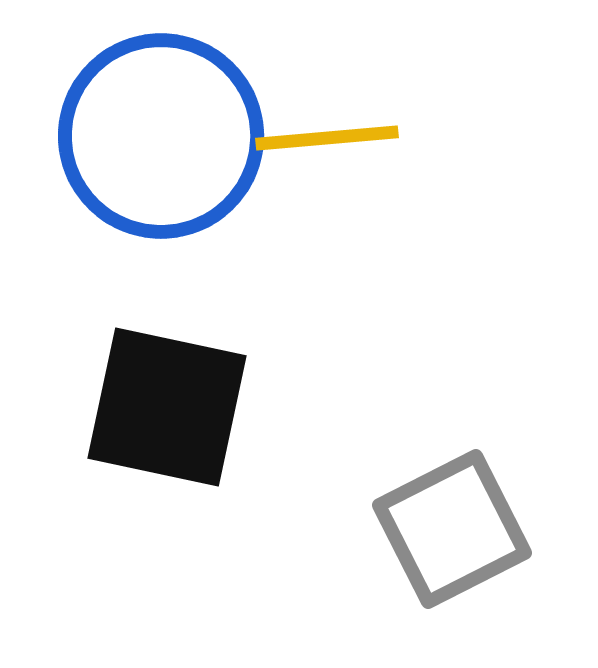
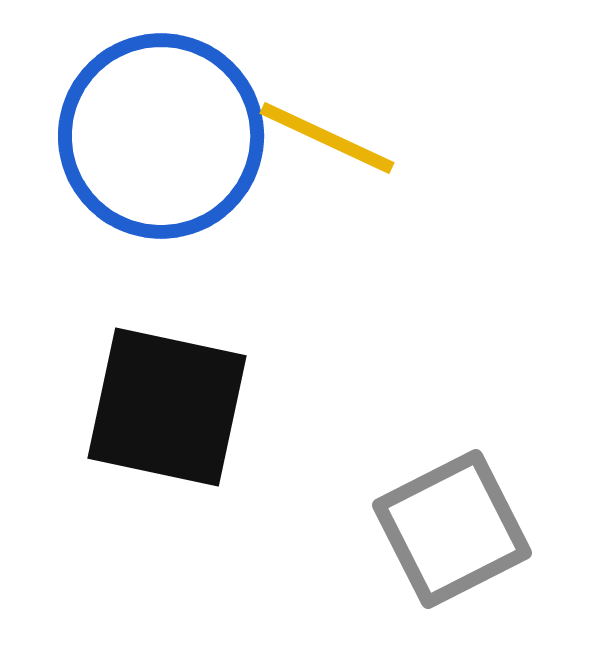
yellow line: rotated 30 degrees clockwise
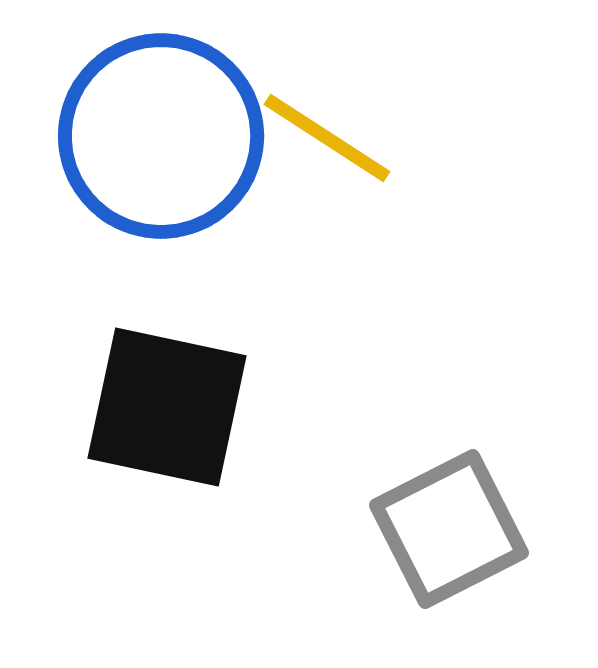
yellow line: rotated 8 degrees clockwise
gray square: moved 3 px left
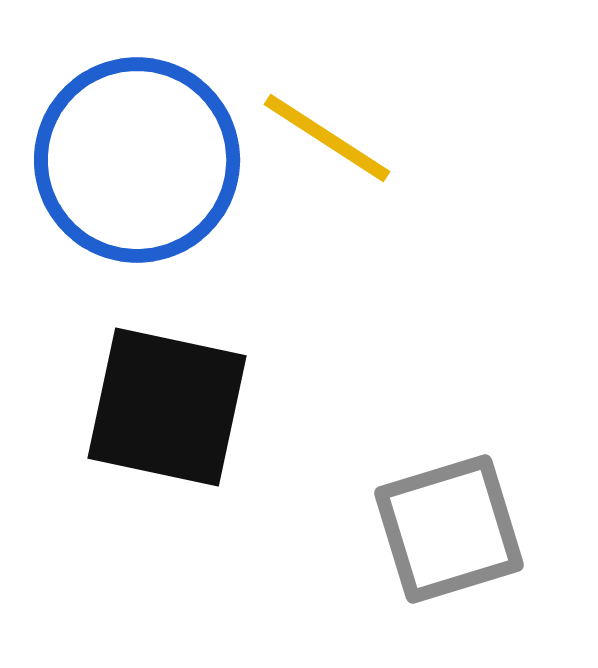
blue circle: moved 24 px left, 24 px down
gray square: rotated 10 degrees clockwise
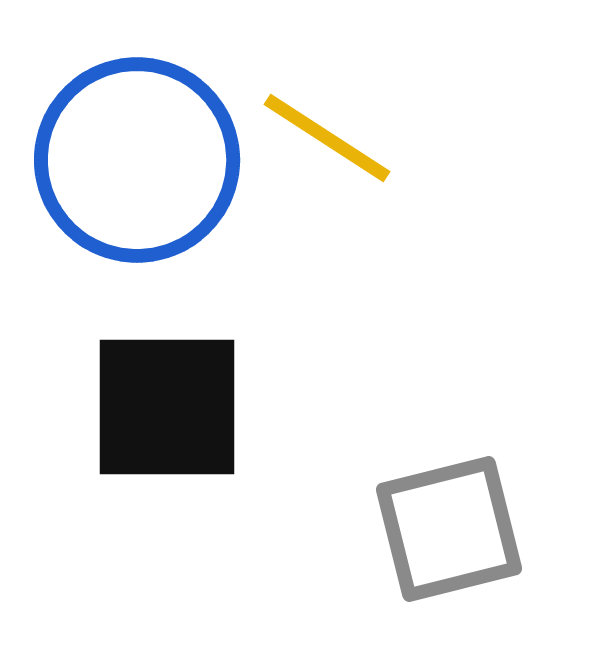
black square: rotated 12 degrees counterclockwise
gray square: rotated 3 degrees clockwise
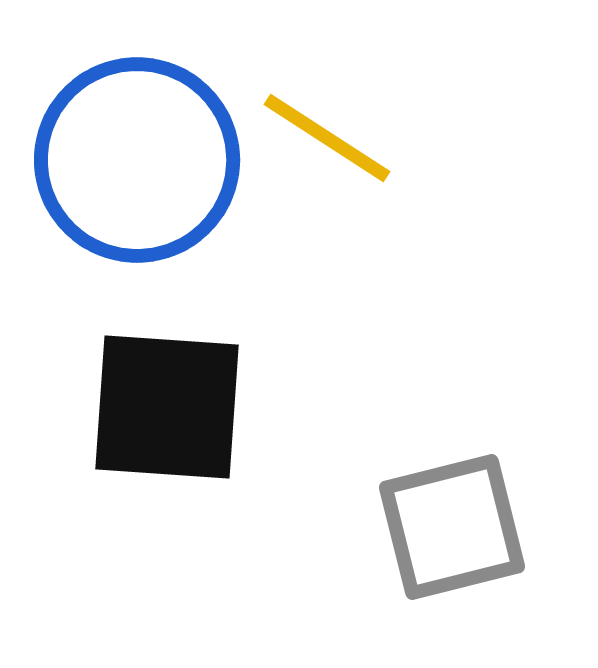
black square: rotated 4 degrees clockwise
gray square: moved 3 px right, 2 px up
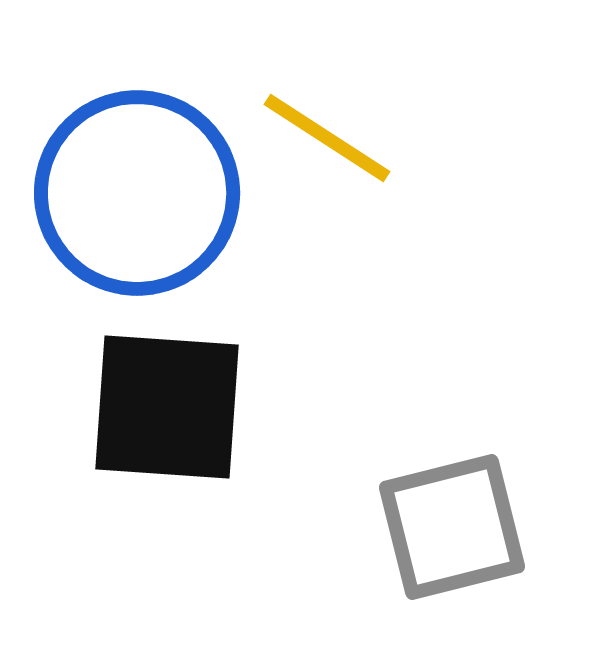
blue circle: moved 33 px down
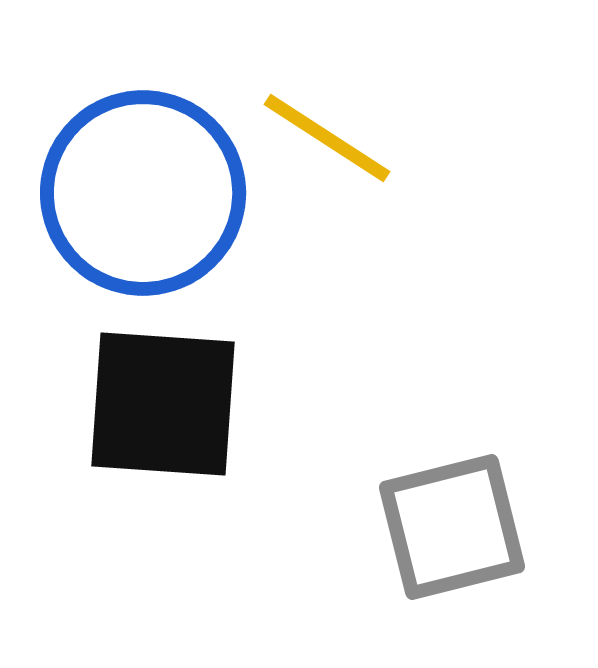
blue circle: moved 6 px right
black square: moved 4 px left, 3 px up
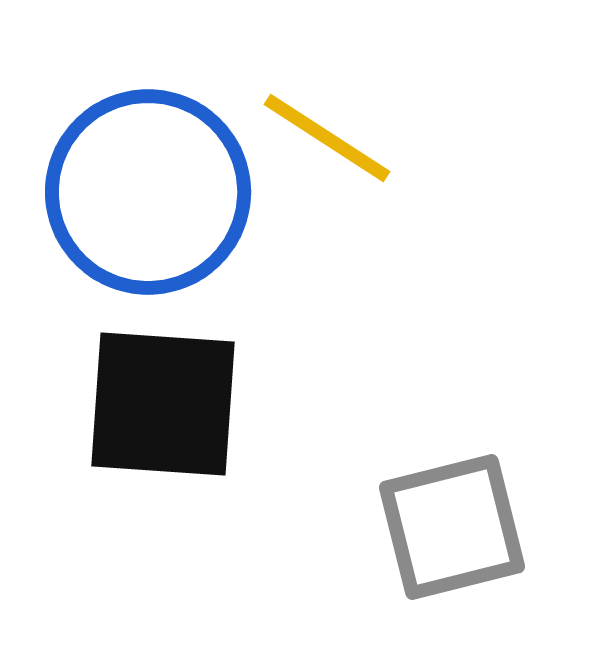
blue circle: moved 5 px right, 1 px up
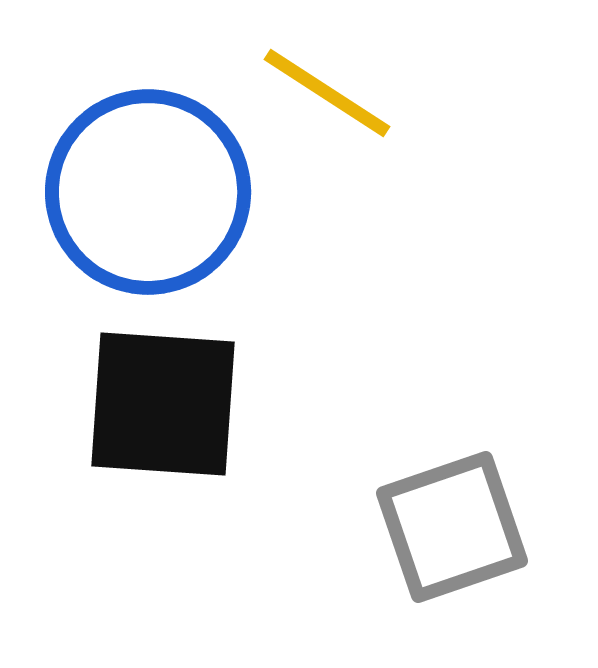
yellow line: moved 45 px up
gray square: rotated 5 degrees counterclockwise
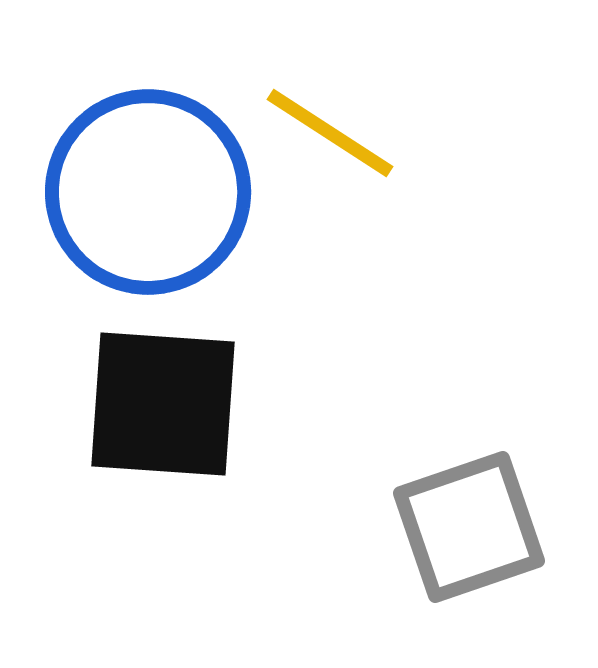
yellow line: moved 3 px right, 40 px down
gray square: moved 17 px right
